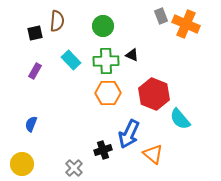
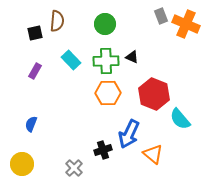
green circle: moved 2 px right, 2 px up
black triangle: moved 2 px down
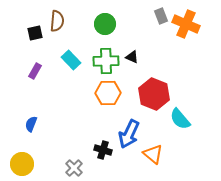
black cross: rotated 36 degrees clockwise
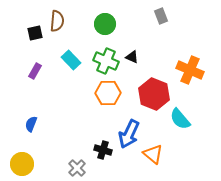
orange cross: moved 4 px right, 46 px down
green cross: rotated 25 degrees clockwise
gray cross: moved 3 px right
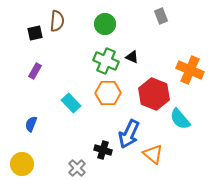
cyan rectangle: moved 43 px down
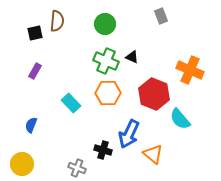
blue semicircle: moved 1 px down
gray cross: rotated 24 degrees counterclockwise
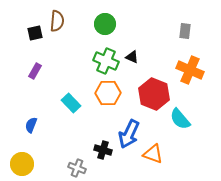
gray rectangle: moved 24 px right, 15 px down; rotated 28 degrees clockwise
orange triangle: rotated 20 degrees counterclockwise
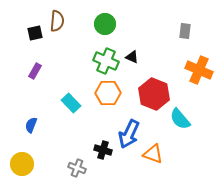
orange cross: moved 9 px right
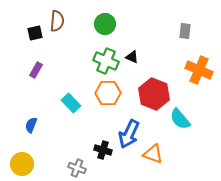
purple rectangle: moved 1 px right, 1 px up
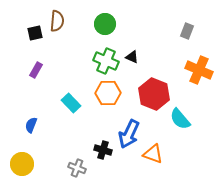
gray rectangle: moved 2 px right; rotated 14 degrees clockwise
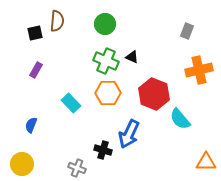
orange cross: rotated 36 degrees counterclockwise
orange triangle: moved 53 px right, 8 px down; rotated 20 degrees counterclockwise
